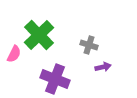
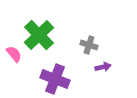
pink semicircle: rotated 66 degrees counterclockwise
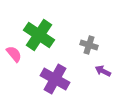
green cross: rotated 12 degrees counterclockwise
purple arrow: moved 4 px down; rotated 140 degrees counterclockwise
purple cross: rotated 8 degrees clockwise
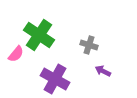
pink semicircle: moved 2 px right; rotated 78 degrees clockwise
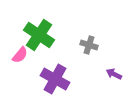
pink semicircle: moved 4 px right, 1 px down
purple arrow: moved 11 px right, 3 px down
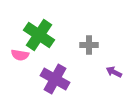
gray cross: rotated 18 degrees counterclockwise
pink semicircle: rotated 60 degrees clockwise
purple arrow: moved 2 px up
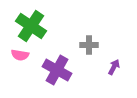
green cross: moved 8 px left, 9 px up
purple arrow: moved 5 px up; rotated 91 degrees clockwise
purple cross: moved 2 px right, 9 px up
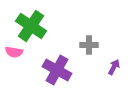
pink semicircle: moved 6 px left, 3 px up
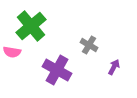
green cross: rotated 16 degrees clockwise
gray cross: rotated 30 degrees clockwise
pink semicircle: moved 2 px left
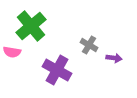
purple arrow: moved 9 px up; rotated 70 degrees clockwise
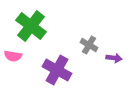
green cross: rotated 12 degrees counterclockwise
pink semicircle: moved 1 px right, 4 px down
